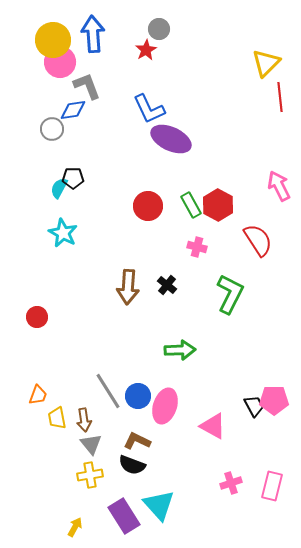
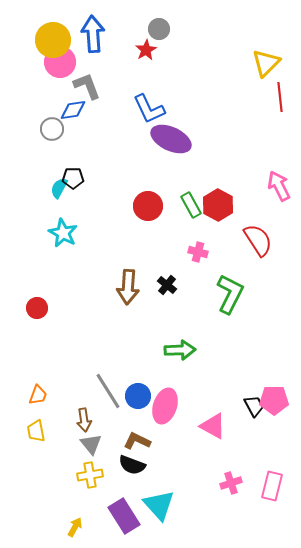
pink cross at (197, 247): moved 1 px right, 5 px down
red circle at (37, 317): moved 9 px up
yellow trapezoid at (57, 418): moved 21 px left, 13 px down
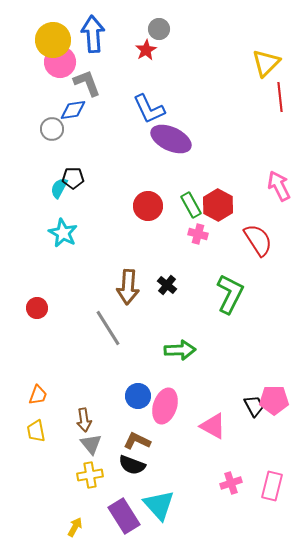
gray L-shape at (87, 86): moved 3 px up
pink cross at (198, 252): moved 18 px up
gray line at (108, 391): moved 63 px up
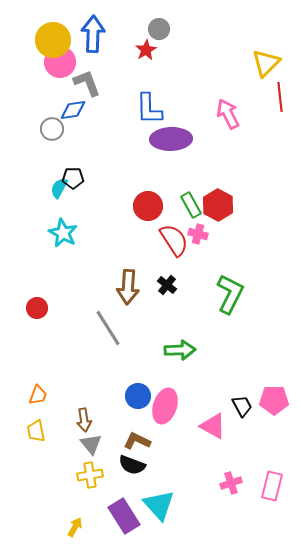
blue arrow at (93, 34): rotated 6 degrees clockwise
blue L-shape at (149, 109): rotated 24 degrees clockwise
purple ellipse at (171, 139): rotated 27 degrees counterclockwise
pink arrow at (279, 186): moved 51 px left, 72 px up
red semicircle at (258, 240): moved 84 px left
black trapezoid at (254, 406): moved 12 px left
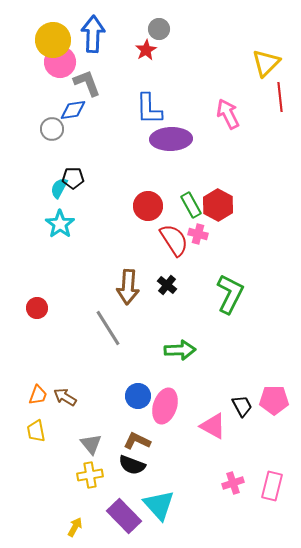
cyan star at (63, 233): moved 3 px left, 9 px up; rotated 8 degrees clockwise
brown arrow at (84, 420): moved 19 px left, 23 px up; rotated 130 degrees clockwise
pink cross at (231, 483): moved 2 px right
purple rectangle at (124, 516): rotated 12 degrees counterclockwise
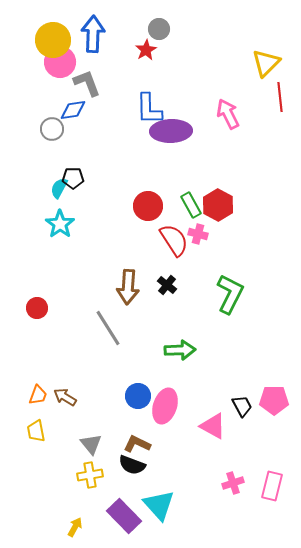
purple ellipse at (171, 139): moved 8 px up
brown L-shape at (137, 441): moved 3 px down
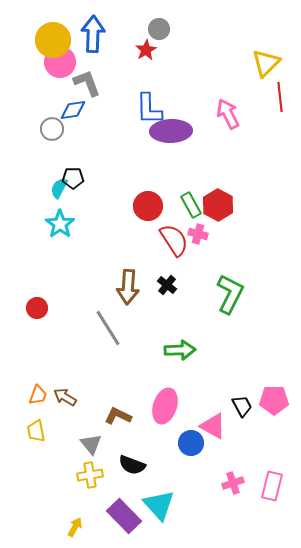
blue circle at (138, 396): moved 53 px right, 47 px down
brown L-shape at (137, 444): moved 19 px left, 28 px up
